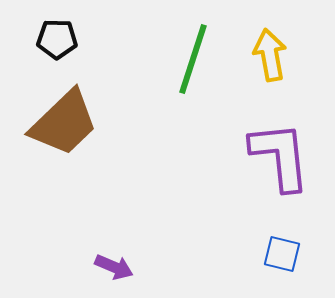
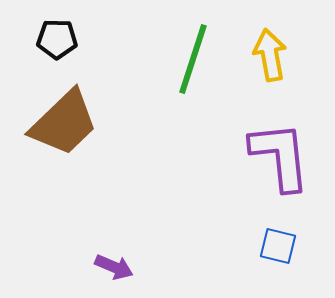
blue square: moved 4 px left, 8 px up
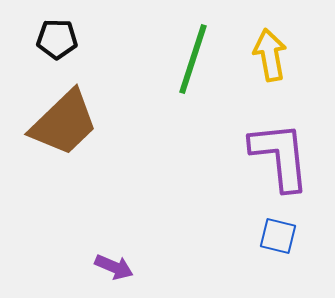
blue square: moved 10 px up
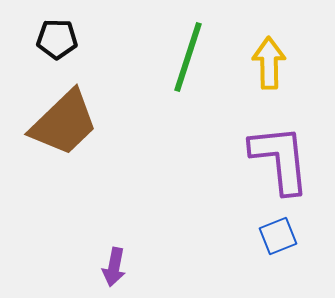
yellow arrow: moved 1 px left, 8 px down; rotated 9 degrees clockwise
green line: moved 5 px left, 2 px up
purple L-shape: moved 3 px down
blue square: rotated 36 degrees counterclockwise
purple arrow: rotated 78 degrees clockwise
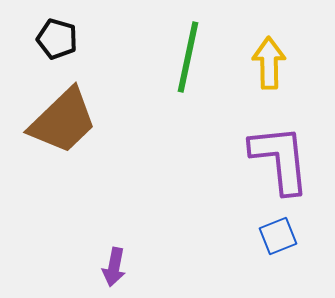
black pentagon: rotated 15 degrees clockwise
green line: rotated 6 degrees counterclockwise
brown trapezoid: moved 1 px left, 2 px up
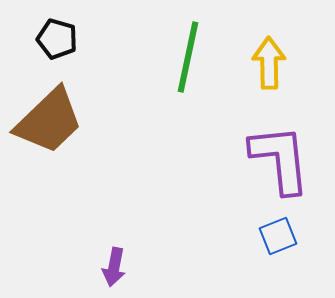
brown trapezoid: moved 14 px left
